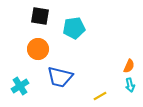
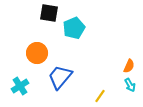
black square: moved 9 px right, 3 px up
cyan pentagon: rotated 15 degrees counterclockwise
orange circle: moved 1 px left, 4 px down
blue trapezoid: rotated 116 degrees clockwise
cyan arrow: rotated 16 degrees counterclockwise
yellow line: rotated 24 degrees counterclockwise
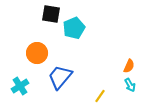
black square: moved 2 px right, 1 px down
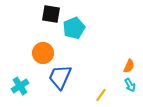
orange circle: moved 6 px right
blue trapezoid: rotated 16 degrees counterclockwise
yellow line: moved 1 px right, 1 px up
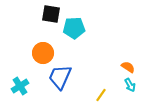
cyan pentagon: rotated 20 degrees clockwise
orange semicircle: moved 1 px left, 1 px down; rotated 80 degrees counterclockwise
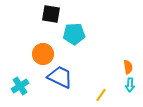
cyan pentagon: moved 6 px down
orange circle: moved 1 px down
orange semicircle: rotated 48 degrees clockwise
blue trapezoid: rotated 92 degrees clockwise
cyan arrow: rotated 32 degrees clockwise
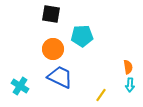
cyan pentagon: moved 8 px right, 2 px down
orange circle: moved 10 px right, 5 px up
cyan cross: rotated 24 degrees counterclockwise
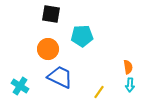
orange circle: moved 5 px left
yellow line: moved 2 px left, 3 px up
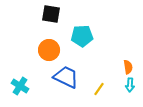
orange circle: moved 1 px right, 1 px down
blue trapezoid: moved 6 px right
yellow line: moved 3 px up
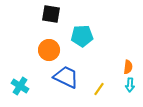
orange semicircle: rotated 16 degrees clockwise
